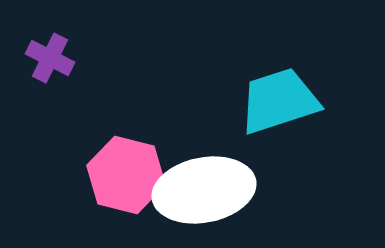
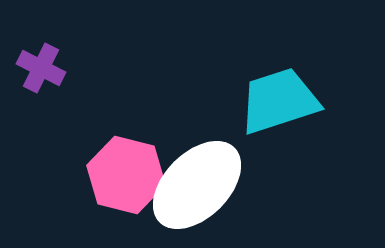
purple cross: moved 9 px left, 10 px down
white ellipse: moved 7 px left, 5 px up; rotated 34 degrees counterclockwise
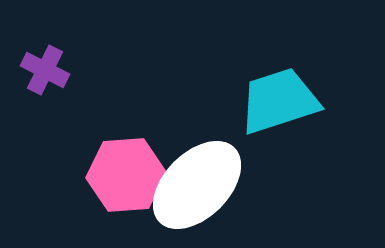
purple cross: moved 4 px right, 2 px down
pink hexagon: rotated 18 degrees counterclockwise
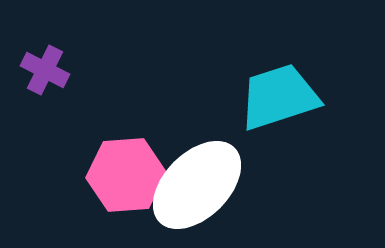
cyan trapezoid: moved 4 px up
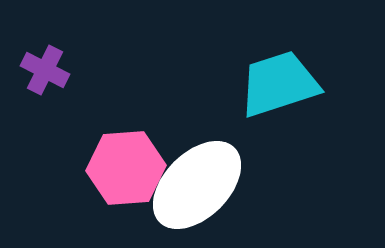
cyan trapezoid: moved 13 px up
pink hexagon: moved 7 px up
